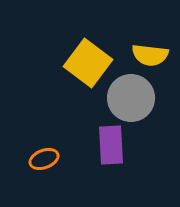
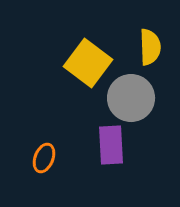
yellow semicircle: moved 8 px up; rotated 99 degrees counterclockwise
orange ellipse: moved 1 px up; rotated 48 degrees counterclockwise
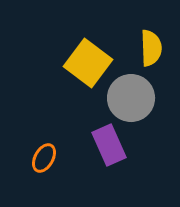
yellow semicircle: moved 1 px right, 1 px down
purple rectangle: moved 2 px left; rotated 21 degrees counterclockwise
orange ellipse: rotated 8 degrees clockwise
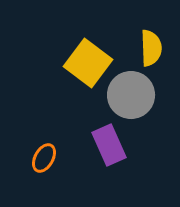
gray circle: moved 3 px up
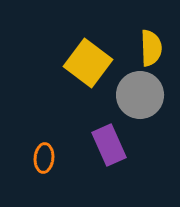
gray circle: moved 9 px right
orange ellipse: rotated 24 degrees counterclockwise
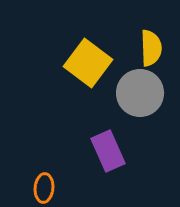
gray circle: moved 2 px up
purple rectangle: moved 1 px left, 6 px down
orange ellipse: moved 30 px down
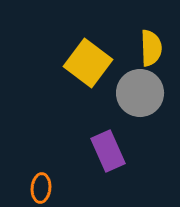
orange ellipse: moved 3 px left
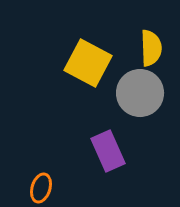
yellow square: rotated 9 degrees counterclockwise
orange ellipse: rotated 12 degrees clockwise
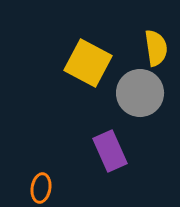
yellow semicircle: moved 5 px right; rotated 6 degrees counterclockwise
purple rectangle: moved 2 px right
orange ellipse: rotated 8 degrees counterclockwise
